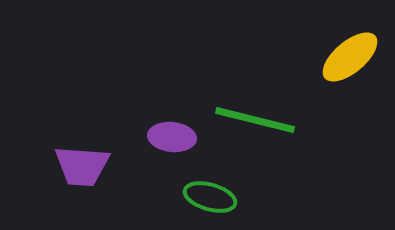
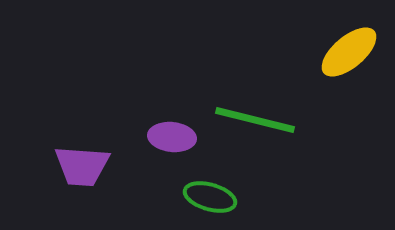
yellow ellipse: moved 1 px left, 5 px up
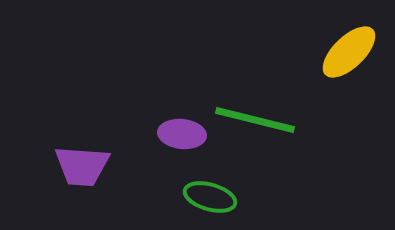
yellow ellipse: rotated 4 degrees counterclockwise
purple ellipse: moved 10 px right, 3 px up
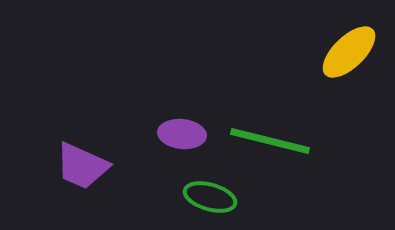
green line: moved 15 px right, 21 px down
purple trapezoid: rotated 20 degrees clockwise
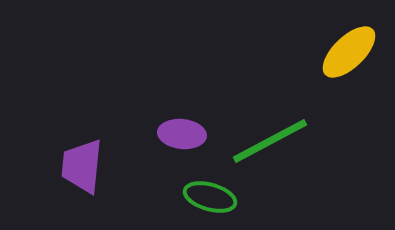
green line: rotated 42 degrees counterclockwise
purple trapezoid: rotated 72 degrees clockwise
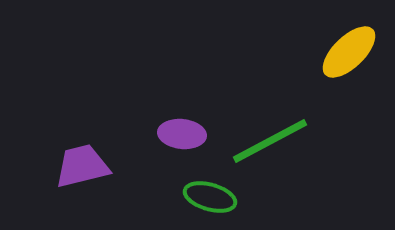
purple trapezoid: rotated 70 degrees clockwise
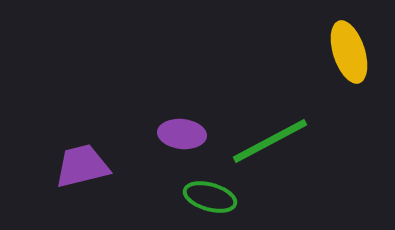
yellow ellipse: rotated 64 degrees counterclockwise
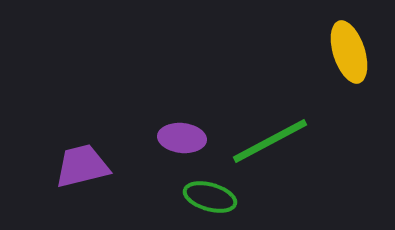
purple ellipse: moved 4 px down
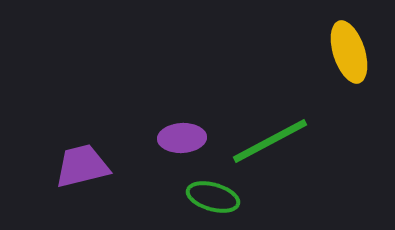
purple ellipse: rotated 9 degrees counterclockwise
green ellipse: moved 3 px right
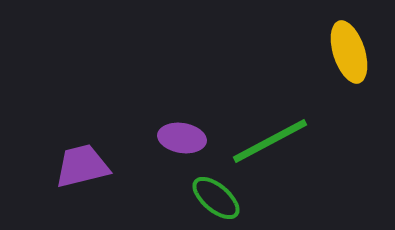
purple ellipse: rotated 12 degrees clockwise
green ellipse: moved 3 px right, 1 px down; rotated 24 degrees clockwise
